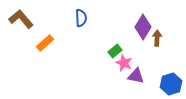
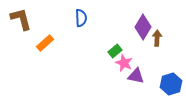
brown L-shape: rotated 25 degrees clockwise
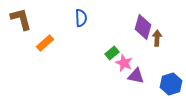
purple diamond: rotated 15 degrees counterclockwise
green rectangle: moved 3 px left, 2 px down
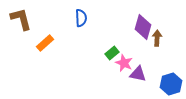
purple triangle: moved 2 px right, 2 px up
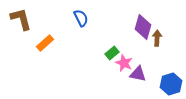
blue semicircle: rotated 24 degrees counterclockwise
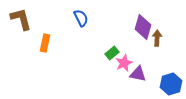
orange rectangle: rotated 36 degrees counterclockwise
pink star: rotated 24 degrees clockwise
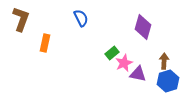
brown L-shape: rotated 35 degrees clockwise
brown arrow: moved 7 px right, 23 px down
blue hexagon: moved 3 px left, 3 px up
